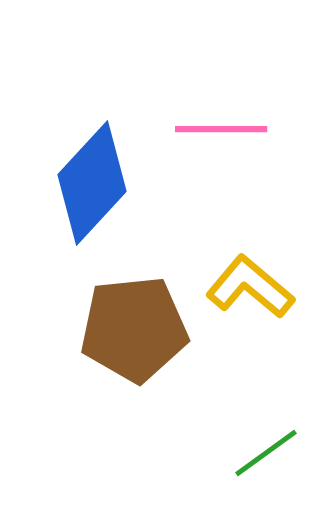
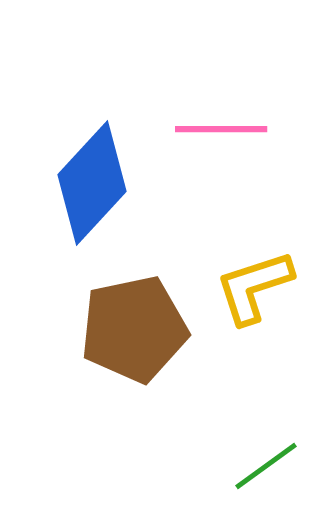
yellow L-shape: moved 4 px right; rotated 58 degrees counterclockwise
brown pentagon: rotated 6 degrees counterclockwise
green line: moved 13 px down
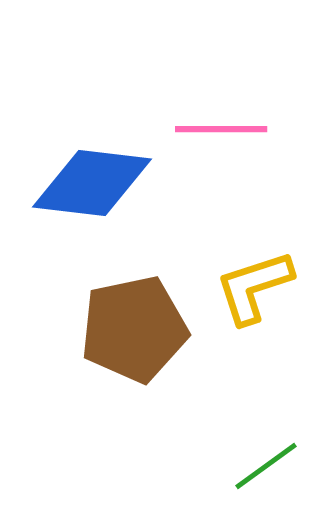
blue diamond: rotated 54 degrees clockwise
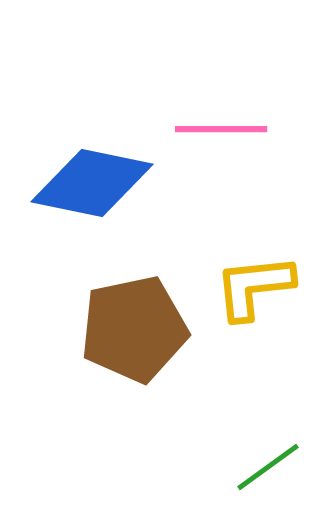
blue diamond: rotated 5 degrees clockwise
yellow L-shape: rotated 12 degrees clockwise
green line: moved 2 px right, 1 px down
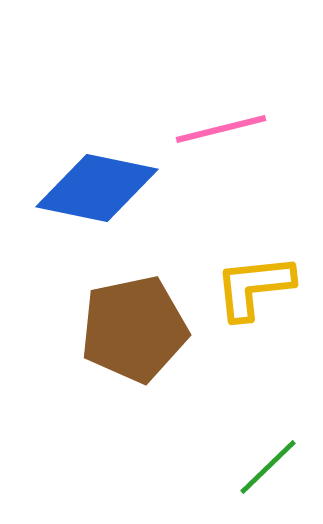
pink line: rotated 14 degrees counterclockwise
blue diamond: moved 5 px right, 5 px down
green line: rotated 8 degrees counterclockwise
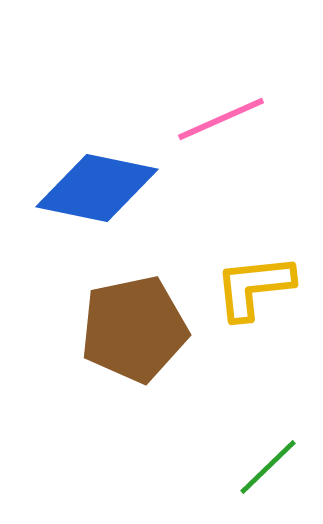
pink line: moved 10 px up; rotated 10 degrees counterclockwise
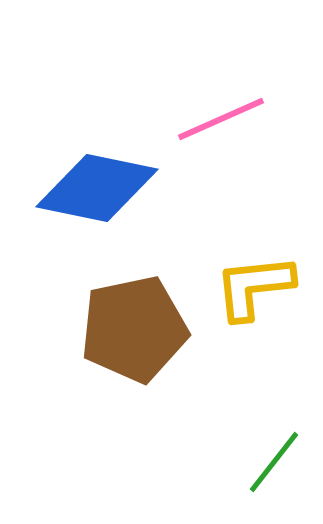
green line: moved 6 px right, 5 px up; rotated 8 degrees counterclockwise
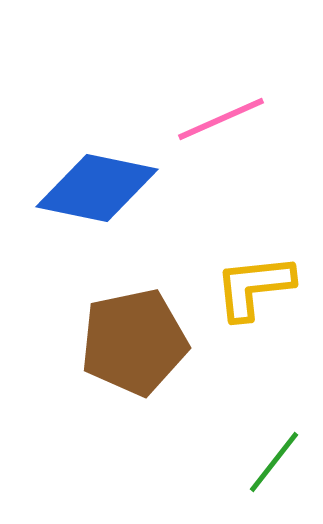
brown pentagon: moved 13 px down
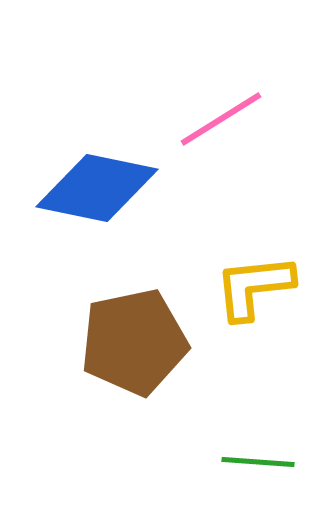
pink line: rotated 8 degrees counterclockwise
green line: moved 16 px left; rotated 56 degrees clockwise
